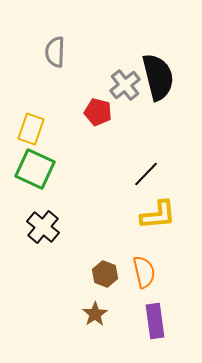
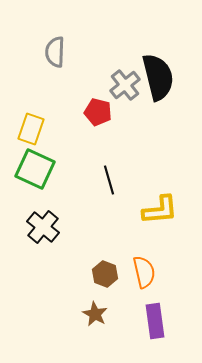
black line: moved 37 px left, 6 px down; rotated 60 degrees counterclockwise
yellow L-shape: moved 2 px right, 5 px up
brown star: rotated 10 degrees counterclockwise
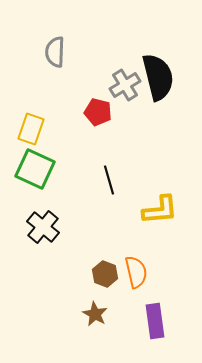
gray cross: rotated 8 degrees clockwise
orange semicircle: moved 8 px left
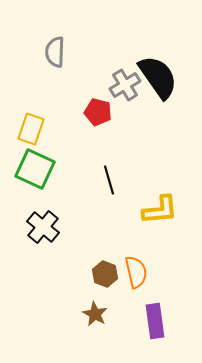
black semicircle: rotated 21 degrees counterclockwise
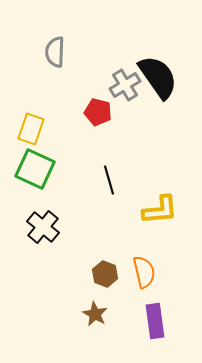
orange semicircle: moved 8 px right
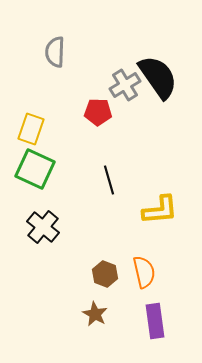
red pentagon: rotated 12 degrees counterclockwise
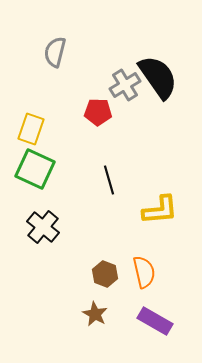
gray semicircle: rotated 12 degrees clockwise
purple rectangle: rotated 52 degrees counterclockwise
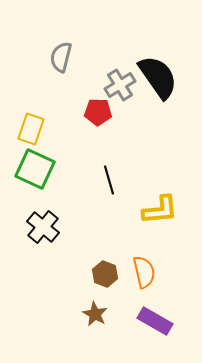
gray semicircle: moved 6 px right, 5 px down
gray cross: moved 5 px left
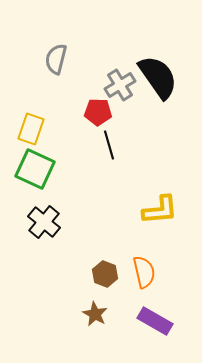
gray semicircle: moved 5 px left, 2 px down
black line: moved 35 px up
black cross: moved 1 px right, 5 px up
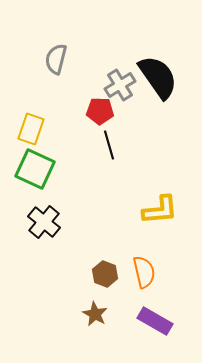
red pentagon: moved 2 px right, 1 px up
